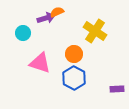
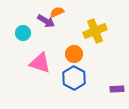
purple arrow: moved 3 px down; rotated 48 degrees clockwise
yellow cross: rotated 35 degrees clockwise
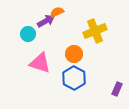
purple arrow: rotated 60 degrees counterclockwise
cyan circle: moved 5 px right, 1 px down
purple rectangle: rotated 64 degrees counterclockwise
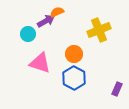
yellow cross: moved 4 px right, 1 px up
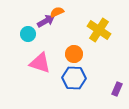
yellow cross: rotated 35 degrees counterclockwise
blue hexagon: rotated 25 degrees counterclockwise
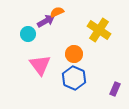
pink triangle: moved 2 px down; rotated 35 degrees clockwise
blue hexagon: rotated 20 degrees clockwise
purple rectangle: moved 2 px left
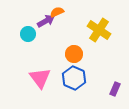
pink triangle: moved 13 px down
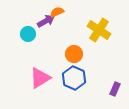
pink triangle: rotated 35 degrees clockwise
